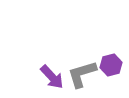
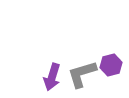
purple arrow: rotated 60 degrees clockwise
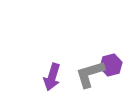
gray L-shape: moved 8 px right
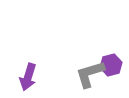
purple arrow: moved 24 px left
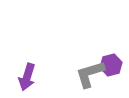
purple arrow: moved 1 px left
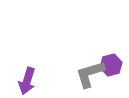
purple arrow: moved 4 px down
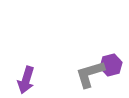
purple arrow: moved 1 px left, 1 px up
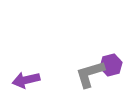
purple arrow: rotated 60 degrees clockwise
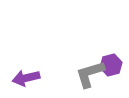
purple arrow: moved 2 px up
